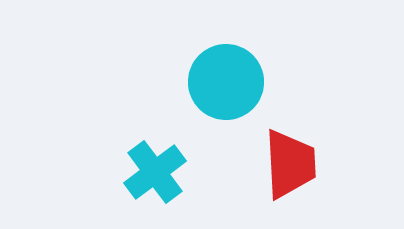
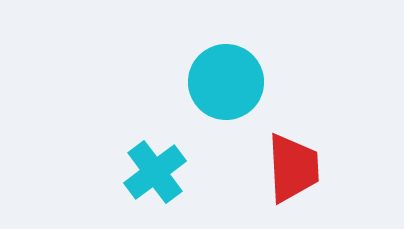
red trapezoid: moved 3 px right, 4 px down
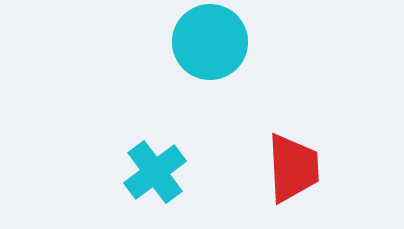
cyan circle: moved 16 px left, 40 px up
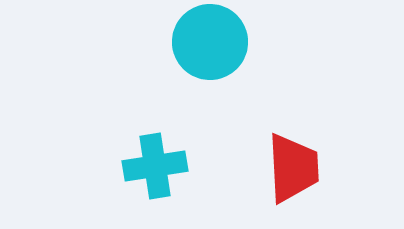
cyan cross: moved 6 px up; rotated 28 degrees clockwise
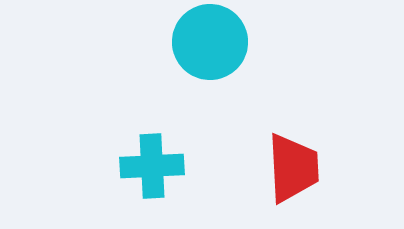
cyan cross: moved 3 px left; rotated 6 degrees clockwise
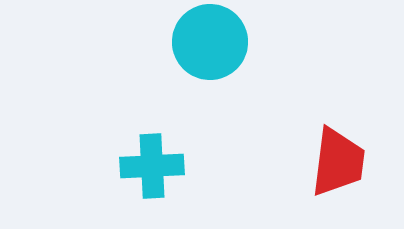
red trapezoid: moved 45 px right, 6 px up; rotated 10 degrees clockwise
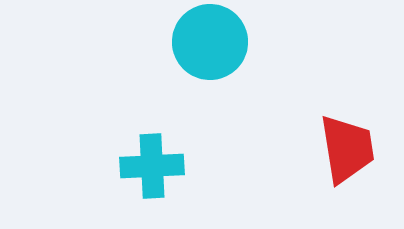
red trapezoid: moved 9 px right, 13 px up; rotated 16 degrees counterclockwise
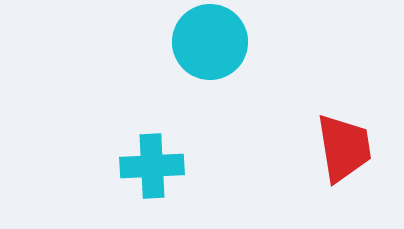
red trapezoid: moved 3 px left, 1 px up
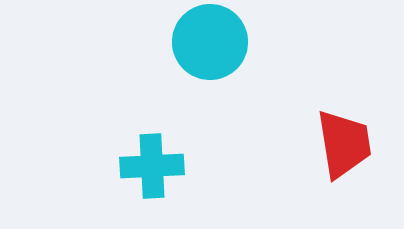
red trapezoid: moved 4 px up
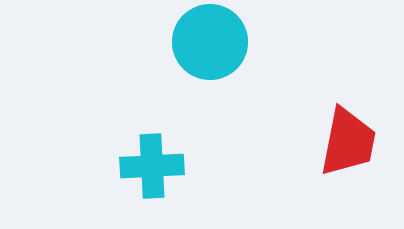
red trapezoid: moved 4 px right, 2 px up; rotated 20 degrees clockwise
